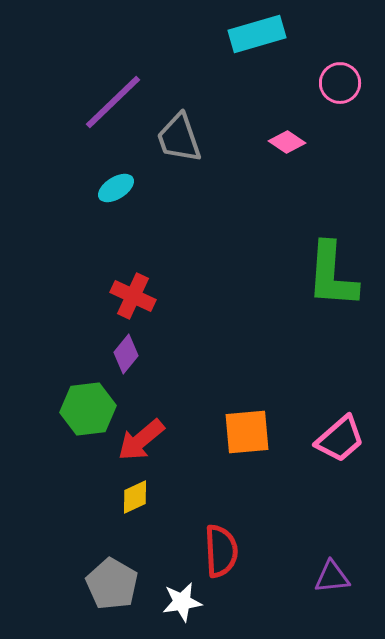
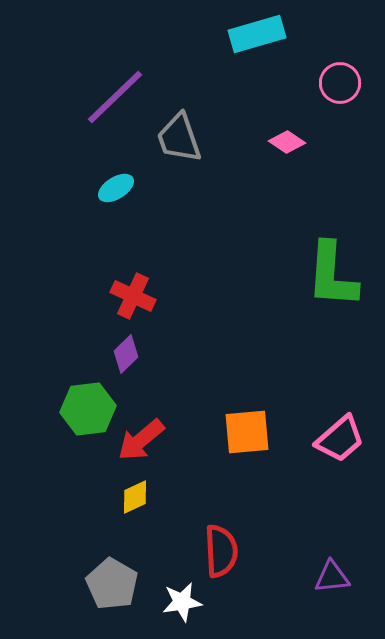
purple line: moved 2 px right, 5 px up
purple diamond: rotated 6 degrees clockwise
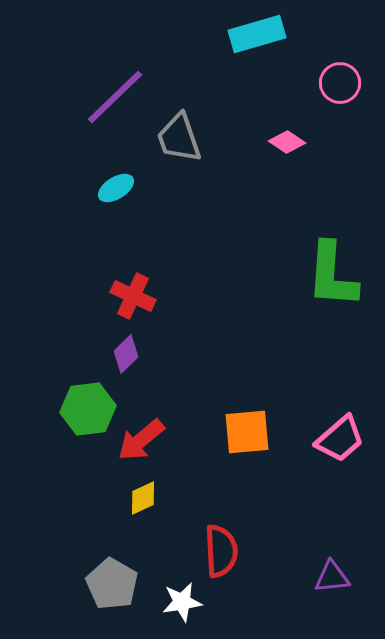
yellow diamond: moved 8 px right, 1 px down
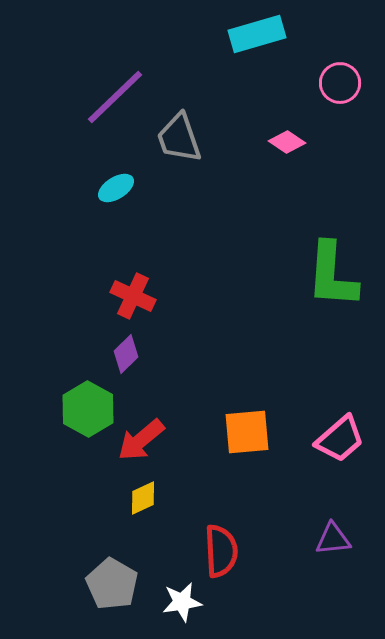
green hexagon: rotated 24 degrees counterclockwise
purple triangle: moved 1 px right, 38 px up
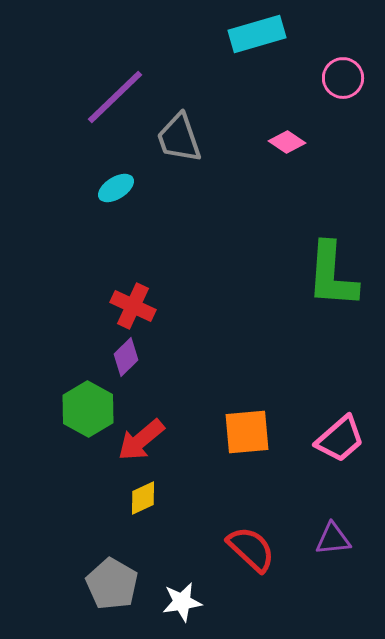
pink circle: moved 3 px right, 5 px up
red cross: moved 10 px down
purple diamond: moved 3 px down
red semicircle: moved 30 px right, 2 px up; rotated 44 degrees counterclockwise
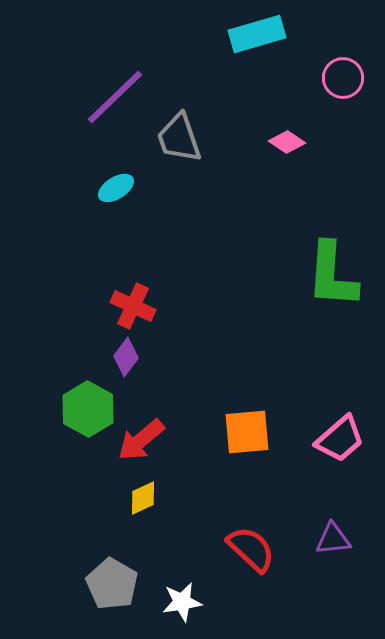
purple diamond: rotated 9 degrees counterclockwise
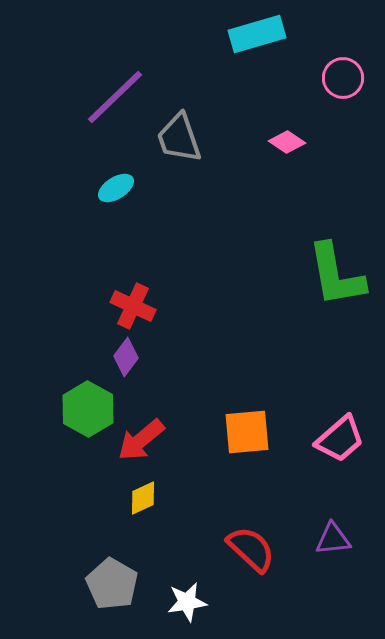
green L-shape: moved 4 px right; rotated 14 degrees counterclockwise
white star: moved 5 px right
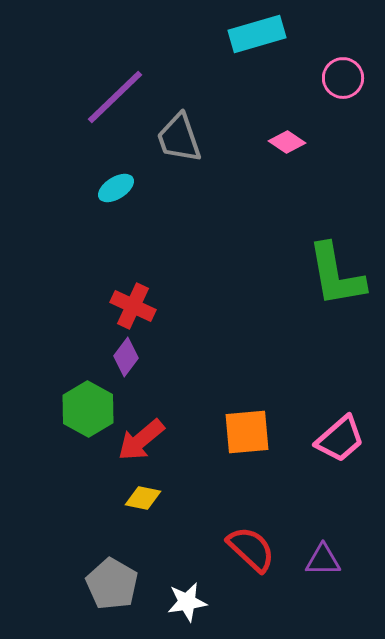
yellow diamond: rotated 36 degrees clockwise
purple triangle: moved 10 px left, 21 px down; rotated 6 degrees clockwise
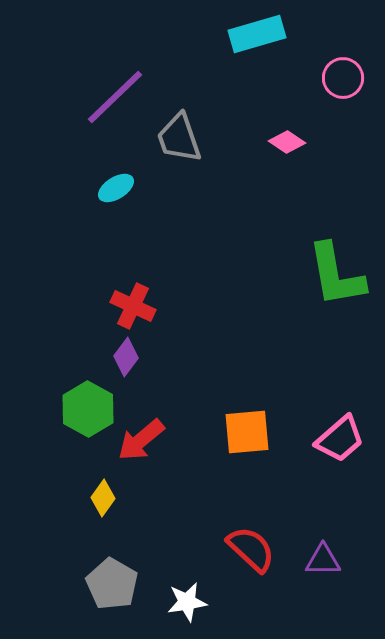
yellow diamond: moved 40 px left; rotated 66 degrees counterclockwise
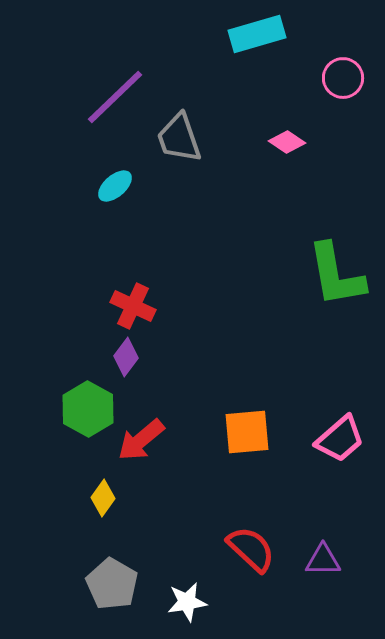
cyan ellipse: moved 1 px left, 2 px up; rotated 9 degrees counterclockwise
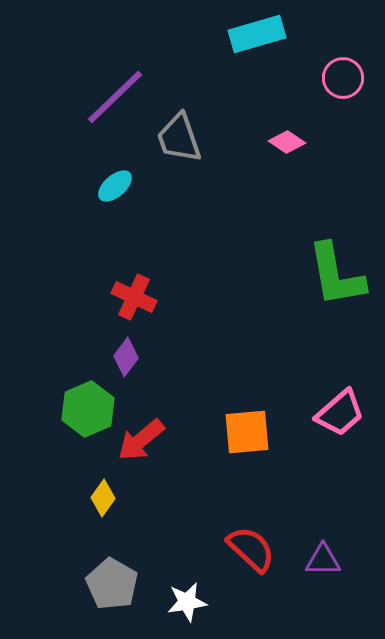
red cross: moved 1 px right, 9 px up
green hexagon: rotated 8 degrees clockwise
pink trapezoid: moved 26 px up
